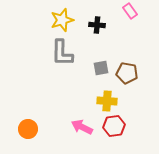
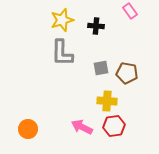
black cross: moved 1 px left, 1 px down
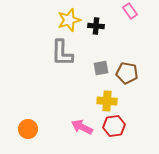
yellow star: moved 7 px right
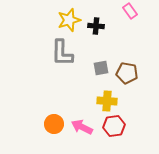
orange circle: moved 26 px right, 5 px up
